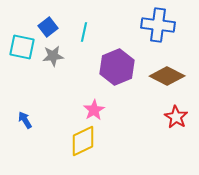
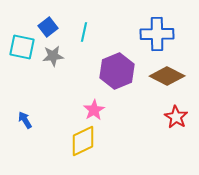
blue cross: moved 1 px left, 9 px down; rotated 8 degrees counterclockwise
purple hexagon: moved 4 px down
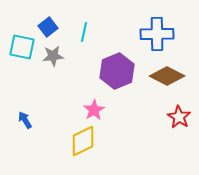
red star: moved 3 px right
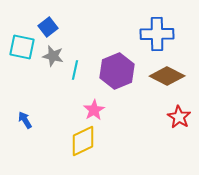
cyan line: moved 9 px left, 38 px down
gray star: rotated 20 degrees clockwise
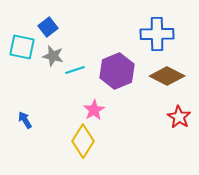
cyan line: rotated 60 degrees clockwise
yellow diamond: rotated 32 degrees counterclockwise
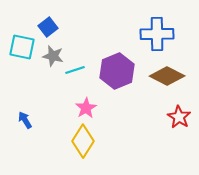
pink star: moved 8 px left, 2 px up
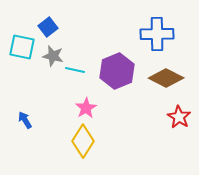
cyan line: rotated 30 degrees clockwise
brown diamond: moved 1 px left, 2 px down
